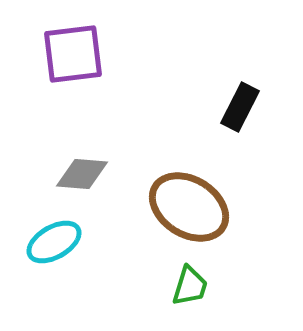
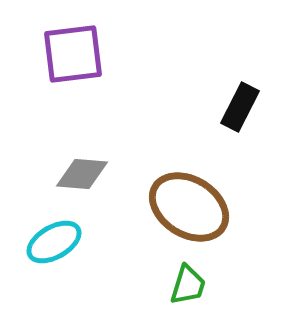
green trapezoid: moved 2 px left, 1 px up
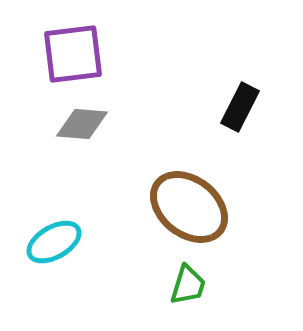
gray diamond: moved 50 px up
brown ellipse: rotated 6 degrees clockwise
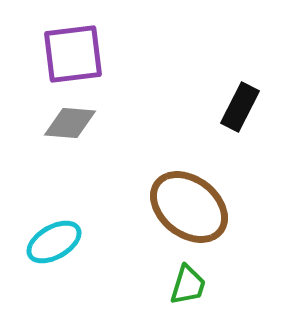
gray diamond: moved 12 px left, 1 px up
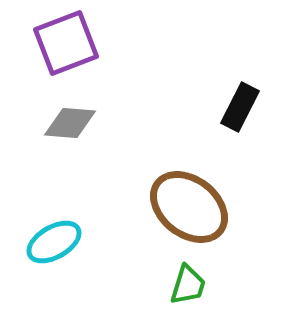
purple square: moved 7 px left, 11 px up; rotated 14 degrees counterclockwise
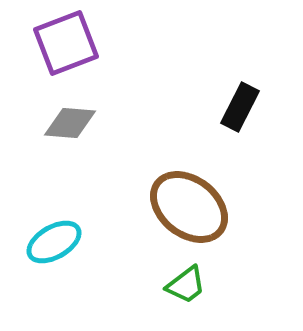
green trapezoid: moved 2 px left; rotated 36 degrees clockwise
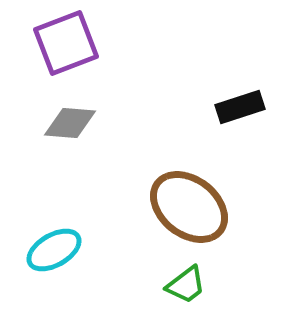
black rectangle: rotated 45 degrees clockwise
cyan ellipse: moved 8 px down
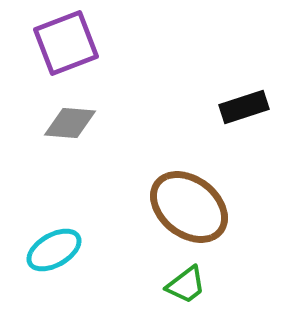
black rectangle: moved 4 px right
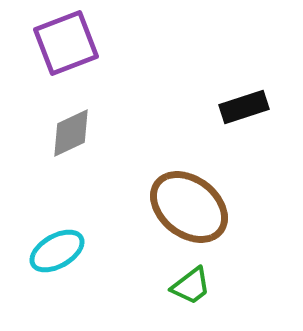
gray diamond: moved 1 px right, 10 px down; rotated 30 degrees counterclockwise
cyan ellipse: moved 3 px right, 1 px down
green trapezoid: moved 5 px right, 1 px down
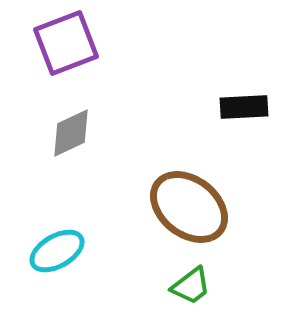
black rectangle: rotated 15 degrees clockwise
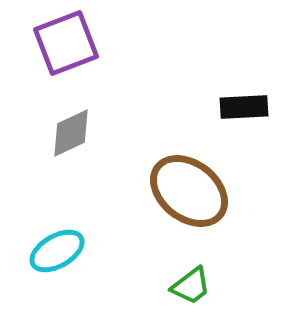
brown ellipse: moved 16 px up
